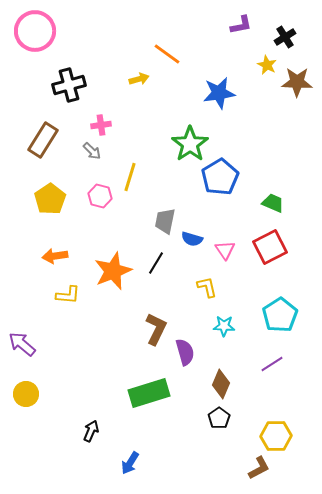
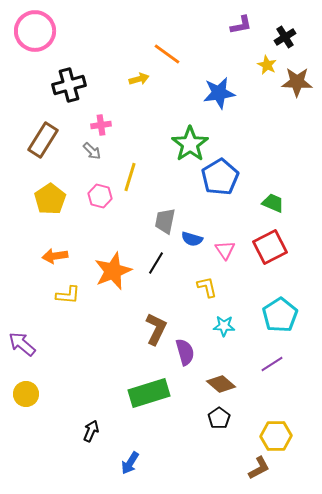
brown diamond at (221, 384): rotated 72 degrees counterclockwise
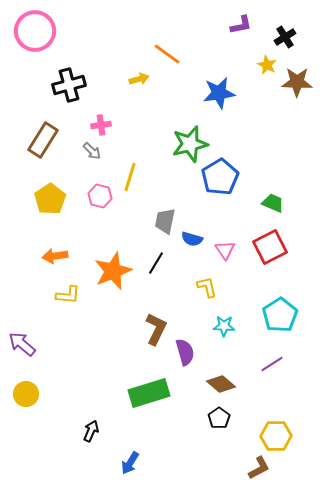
green star at (190, 144): rotated 21 degrees clockwise
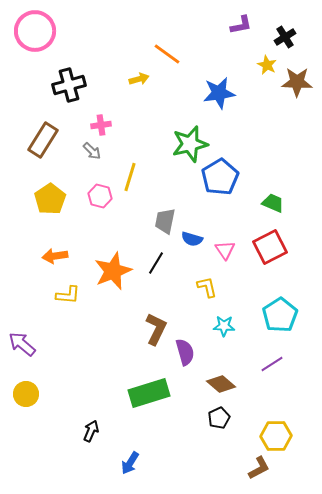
black pentagon at (219, 418): rotated 10 degrees clockwise
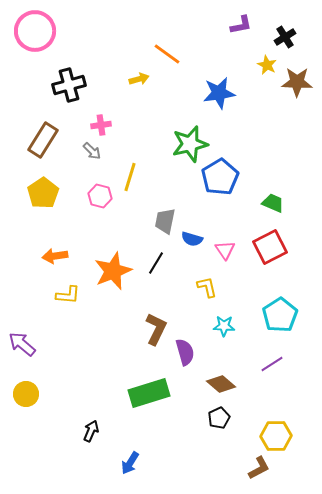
yellow pentagon at (50, 199): moved 7 px left, 6 px up
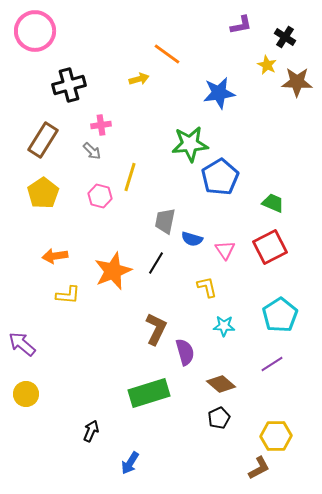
black cross at (285, 37): rotated 25 degrees counterclockwise
green star at (190, 144): rotated 9 degrees clockwise
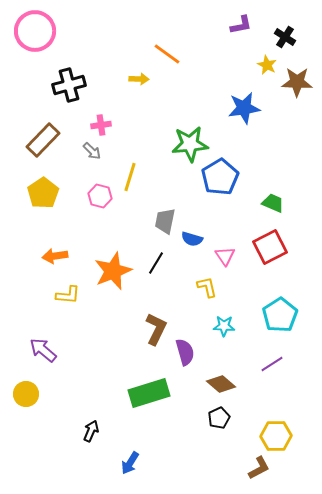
yellow arrow at (139, 79): rotated 18 degrees clockwise
blue star at (219, 93): moved 25 px right, 15 px down
brown rectangle at (43, 140): rotated 12 degrees clockwise
pink triangle at (225, 250): moved 6 px down
purple arrow at (22, 344): moved 21 px right, 6 px down
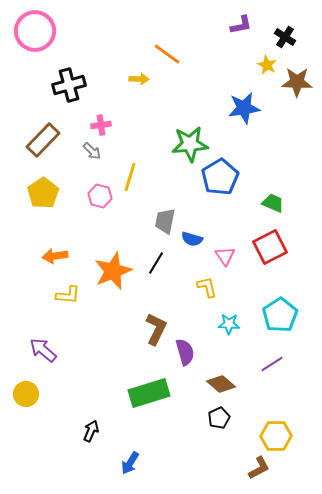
cyan star at (224, 326): moved 5 px right, 2 px up
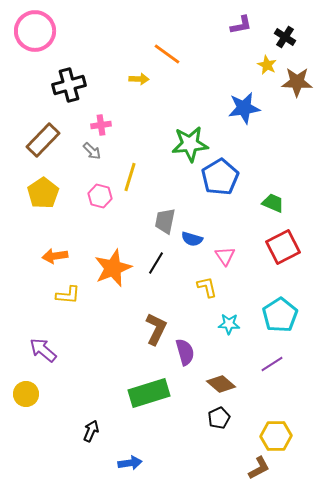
red square at (270, 247): moved 13 px right
orange star at (113, 271): moved 3 px up
blue arrow at (130, 463): rotated 130 degrees counterclockwise
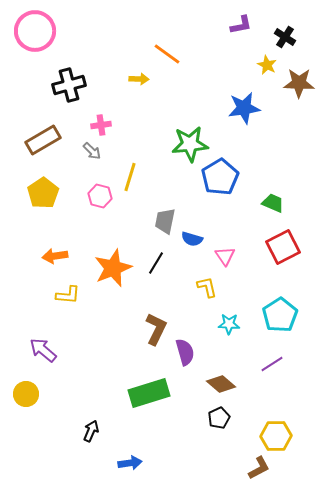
brown star at (297, 82): moved 2 px right, 1 px down
brown rectangle at (43, 140): rotated 16 degrees clockwise
